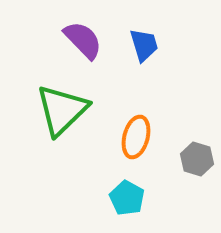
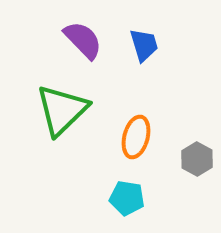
gray hexagon: rotated 12 degrees clockwise
cyan pentagon: rotated 20 degrees counterclockwise
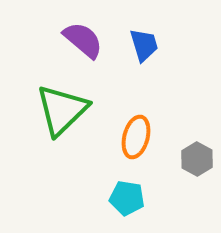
purple semicircle: rotated 6 degrees counterclockwise
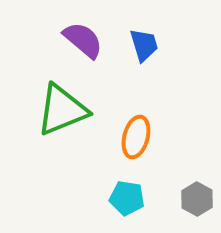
green triangle: rotated 22 degrees clockwise
gray hexagon: moved 40 px down
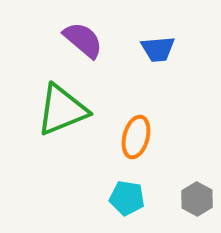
blue trapezoid: moved 14 px right, 4 px down; rotated 102 degrees clockwise
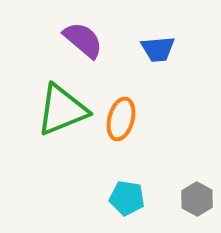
orange ellipse: moved 15 px left, 18 px up
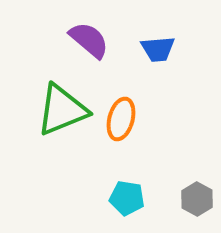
purple semicircle: moved 6 px right
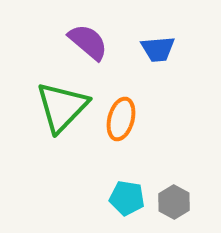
purple semicircle: moved 1 px left, 2 px down
green triangle: moved 3 px up; rotated 24 degrees counterclockwise
gray hexagon: moved 23 px left, 3 px down
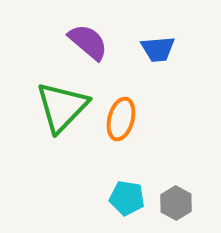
gray hexagon: moved 2 px right, 1 px down
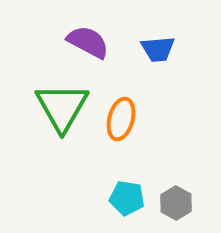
purple semicircle: rotated 12 degrees counterclockwise
green triangle: rotated 14 degrees counterclockwise
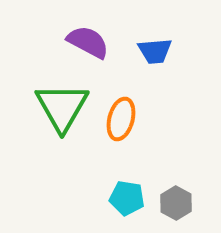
blue trapezoid: moved 3 px left, 2 px down
